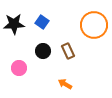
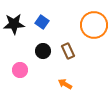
pink circle: moved 1 px right, 2 px down
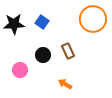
orange circle: moved 1 px left, 6 px up
black circle: moved 4 px down
